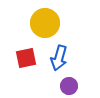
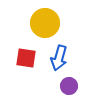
red square: rotated 20 degrees clockwise
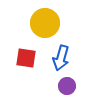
blue arrow: moved 2 px right
purple circle: moved 2 px left
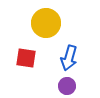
yellow circle: moved 1 px right
blue arrow: moved 8 px right
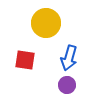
red square: moved 1 px left, 2 px down
purple circle: moved 1 px up
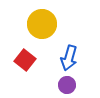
yellow circle: moved 4 px left, 1 px down
red square: rotated 30 degrees clockwise
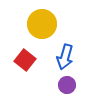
blue arrow: moved 4 px left, 1 px up
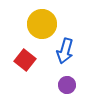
blue arrow: moved 6 px up
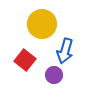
purple circle: moved 13 px left, 10 px up
